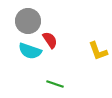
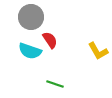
gray circle: moved 3 px right, 4 px up
yellow L-shape: rotated 10 degrees counterclockwise
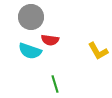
red semicircle: rotated 132 degrees clockwise
green line: rotated 54 degrees clockwise
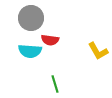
gray circle: moved 1 px down
cyan semicircle: rotated 15 degrees counterclockwise
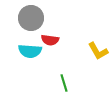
green line: moved 9 px right, 1 px up
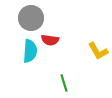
cyan semicircle: rotated 90 degrees counterclockwise
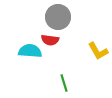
gray circle: moved 27 px right, 1 px up
cyan semicircle: rotated 90 degrees counterclockwise
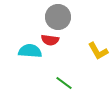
green line: rotated 36 degrees counterclockwise
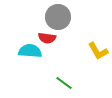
red semicircle: moved 3 px left, 2 px up
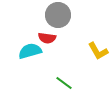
gray circle: moved 2 px up
cyan semicircle: rotated 20 degrees counterclockwise
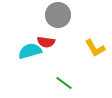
red semicircle: moved 1 px left, 4 px down
yellow L-shape: moved 3 px left, 3 px up
